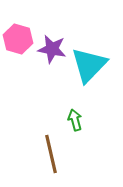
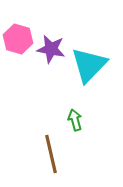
purple star: moved 1 px left
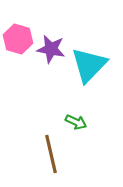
green arrow: moved 1 px right, 2 px down; rotated 130 degrees clockwise
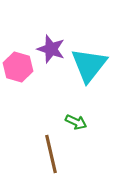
pink hexagon: moved 28 px down
purple star: rotated 8 degrees clockwise
cyan triangle: rotated 6 degrees counterclockwise
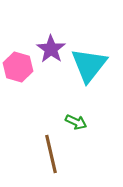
purple star: rotated 16 degrees clockwise
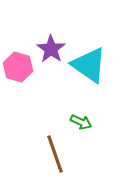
cyan triangle: rotated 33 degrees counterclockwise
green arrow: moved 5 px right
brown line: moved 4 px right; rotated 6 degrees counterclockwise
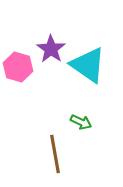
cyan triangle: moved 1 px left
brown line: rotated 9 degrees clockwise
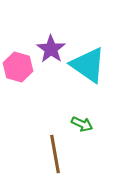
green arrow: moved 1 px right, 2 px down
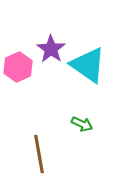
pink hexagon: rotated 20 degrees clockwise
brown line: moved 16 px left
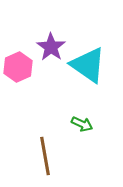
purple star: moved 2 px up
brown line: moved 6 px right, 2 px down
